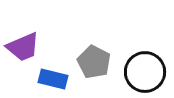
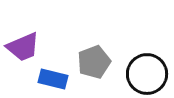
gray pentagon: rotated 24 degrees clockwise
black circle: moved 2 px right, 2 px down
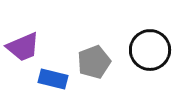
black circle: moved 3 px right, 24 px up
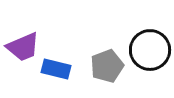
gray pentagon: moved 13 px right, 4 px down
blue rectangle: moved 3 px right, 10 px up
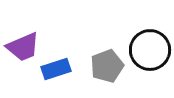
blue rectangle: rotated 32 degrees counterclockwise
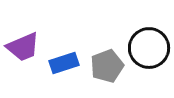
black circle: moved 1 px left, 2 px up
blue rectangle: moved 8 px right, 6 px up
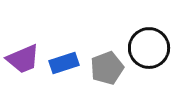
purple trapezoid: moved 12 px down
gray pentagon: moved 2 px down
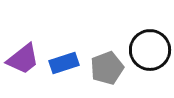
black circle: moved 1 px right, 2 px down
purple trapezoid: rotated 15 degrees counterclockwise
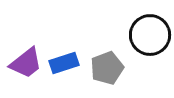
black circle: moved 15 px up
purple trapezoid: moved 3 px right, 4 px down
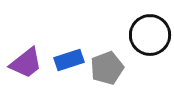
blue rectangle: moved 5 px right, 3 px up
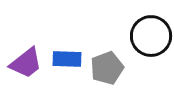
black circle: moved 1 px right, 1 px down
blue rectangle: moved 2 px left, 1 px up; rotated 20 degrees clockwise
